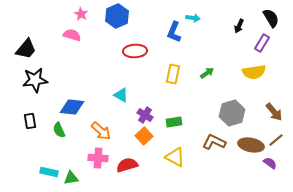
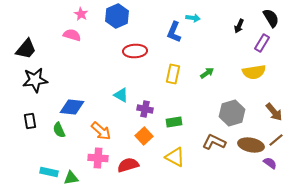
purple cross: moved 6 px up; rotated 21 degrees counterclockwise
red semicircle: moved 1 px right
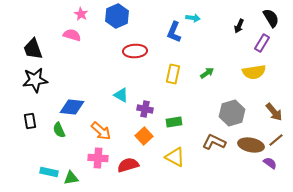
black trapezoid: moved 7 px right; rotated 120 degrees clockwise
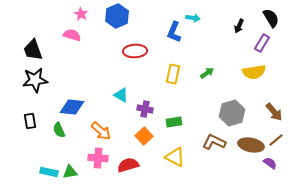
black trapezoid: moved 1 px down
green triangle: moved 1 px left, 6 px up
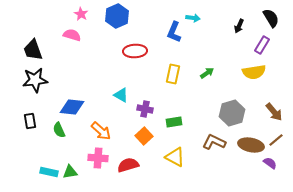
purple rectangle: moved 2 px down
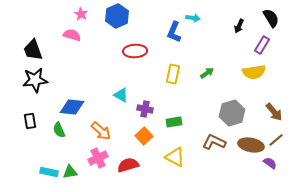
pink cross: rotated 30 degrees counterclockwise
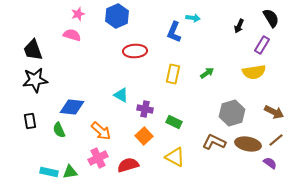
pink star: moved 3 px left; rotated 24 degrees clockwise
brown arrow: rotated 24 degrees counterclockwise
green rectangle: rotated 35 degrees clockwise
brown ellipse: moved 3 px left, 1 px up
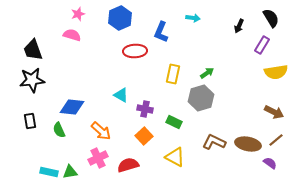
blue hexagon: moved 3 px right, 2 px down
blue L-shape: moved 13 px left
yellow semicircle: moved 22 px right
black star: moved 3 px left
gray hexagon: moved 31 px left, 15 px up
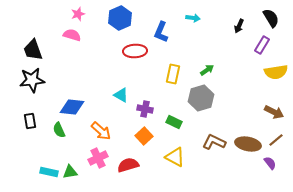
green arrow: moved 3 px up
purple semicircle: rotated 16 degrees clockwise
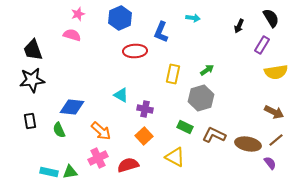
green rectangle: moved 11 px right, 5 px down
brown L-shape: moved 7 px up
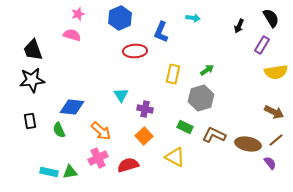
cyan triangle: rotated 28 degrees clockwise
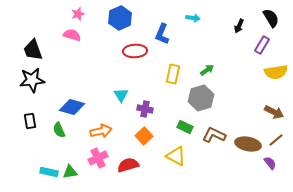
blue L-shape: moved 1 px right, 2 px down
blue diamond: rotated 10 degrees clockwise
orange arrow: rotated 55 degrees counterclockwise
yellow triangle: moved 1 px right, 1 px up
